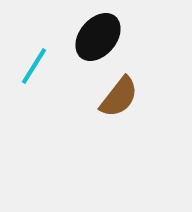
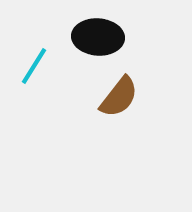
black ellipse: rotated 54 degrees clockwise
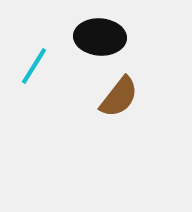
black ellipse: moved 2 px right
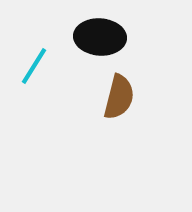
brown semicircle: rotated 24 degrees counterclockwise
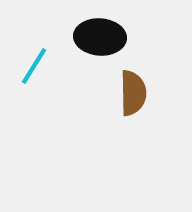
brown semicircle: moved 14 px right, 4 px up; rotated 15 degrees counterclockwise
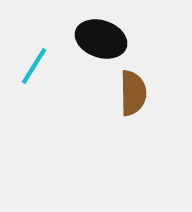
black ellipse: moved 1 px right, 2 px down; rotated 15 degrees clockwise
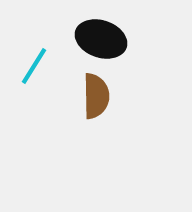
brown semicircle: moved 37 px left, 3 px down
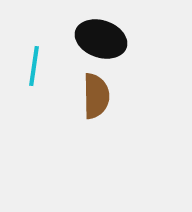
cyan line: rotated 24 degrees counterclockwise
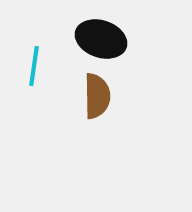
brown semicircle: moved 1 px right
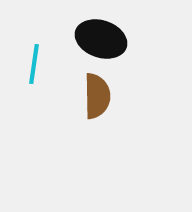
cyan line: moved 2 px up
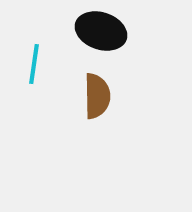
black ellipse: moved 8 px up
